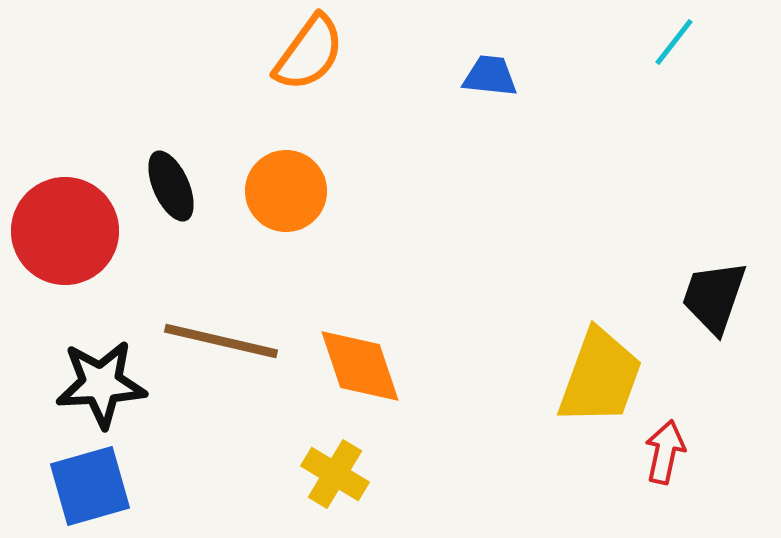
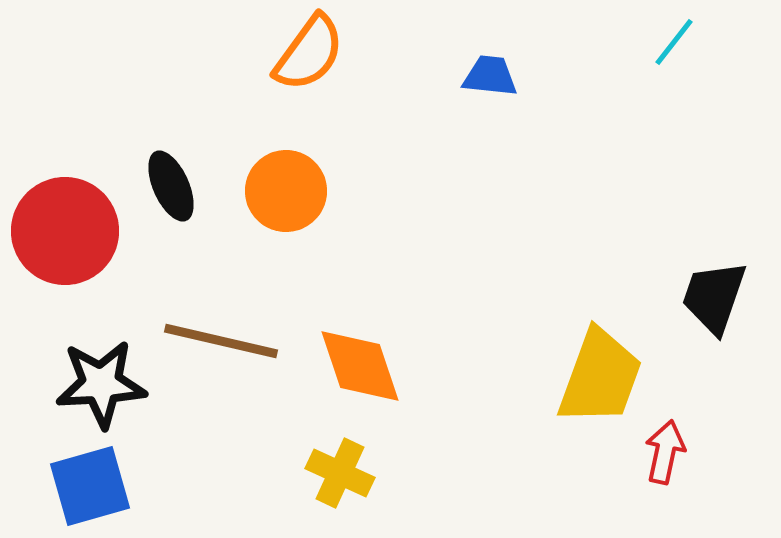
yellow cross: moved 5 px right, 1 px up; rotated 6 degrees counterclockwise
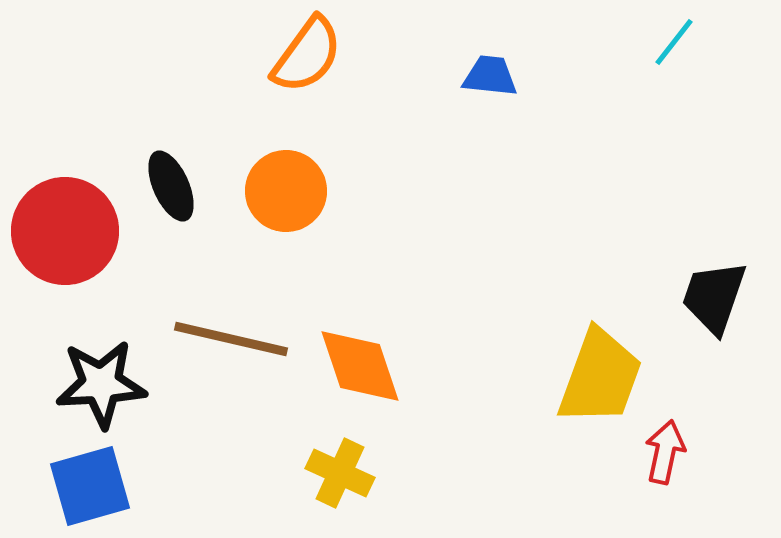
orange semicircle: moved 2 px left, 2 px down
brown line: moved 10 px right, 2 px up
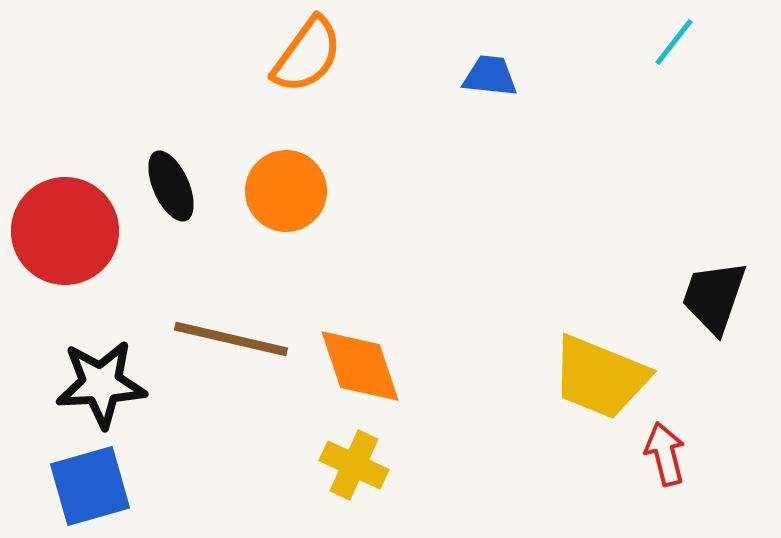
yellow trapezoid: rotated 92 degrees clockwise
red arrow: moved 2 px down; rotated 26 degrees counterclockwise
yellow cross: moved 14 px right, 8 px up
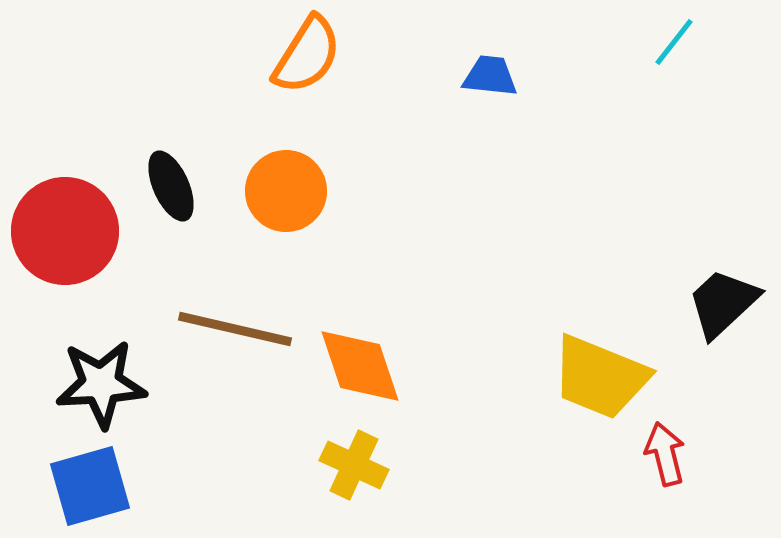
orange semicircle: rotated 4 degrees counterclockwise
black trapezoid: moved 9 px right, 6 px down; rotated 28 degrees clockwise
brown line: moved 4 px right, 10 px up
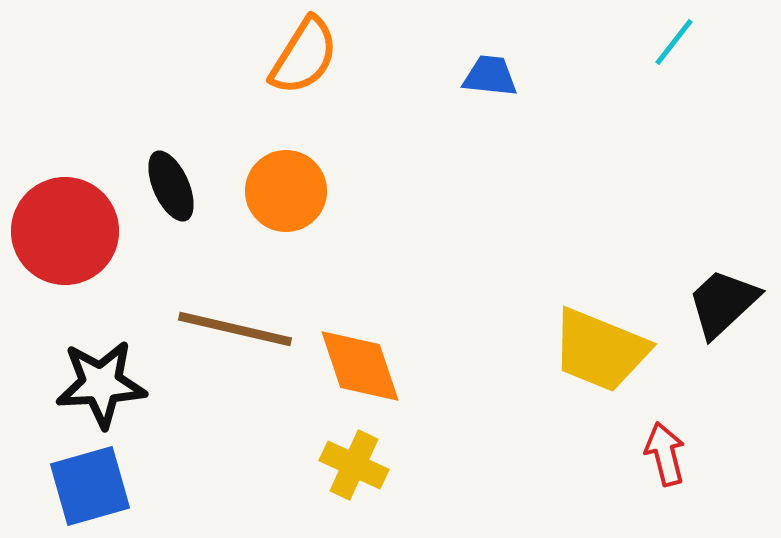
orange semicircle: moved 3 px left, 1 px down
yellow trapezoid: moved 27 px up
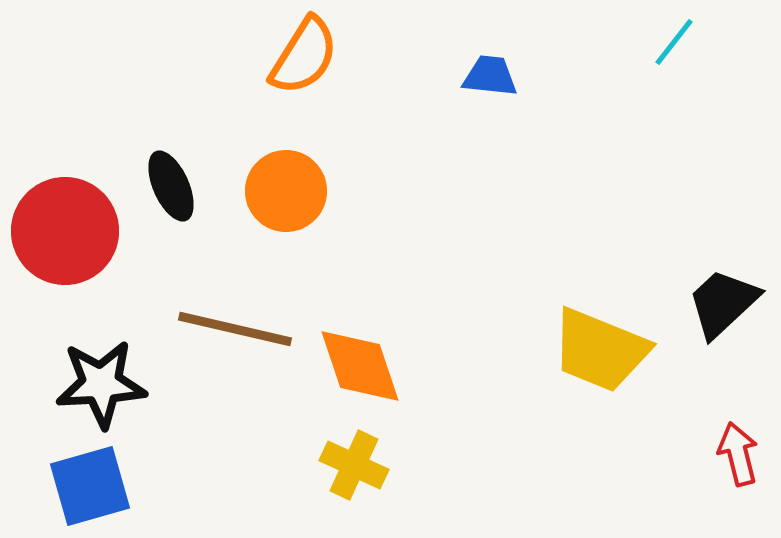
red arrow: moved 73 px right
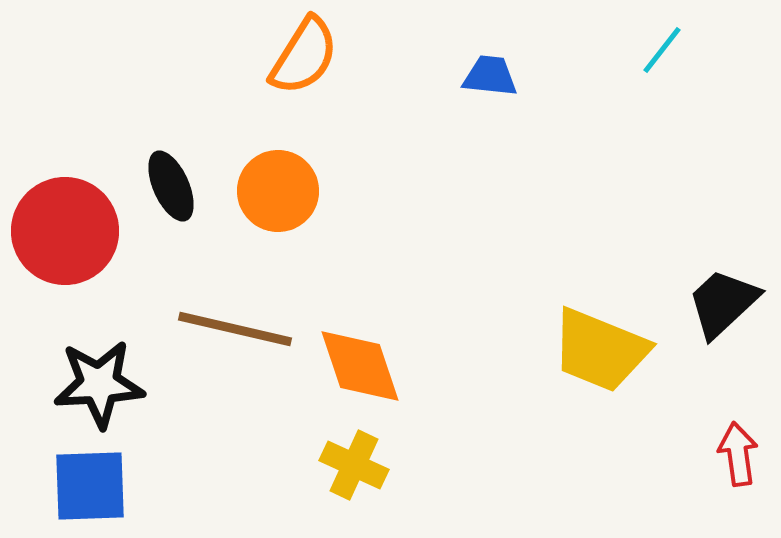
cyan line: moved 12 px left, 8 px down
orange circle: moved 8 px left
black star: moved 2 px left
red arrow: rotated 6 degrees clockwise
blue square: rotated 14 degrees clockwise
